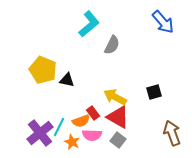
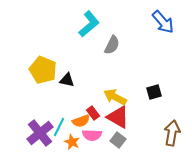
brown arrow: rotated 30 degrees clockwise
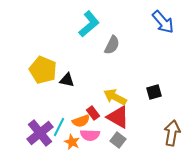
pink semicircle: moved 2 px left
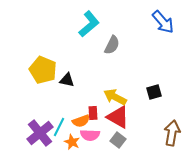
red rectangle: rotated 32 degrees clockwise
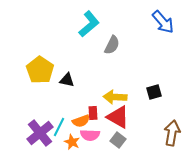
yellow pentagon: moved 3 px left; rotated 12 degrees clockwise
yellow arrow: rotated 25 degrees counterclockwise
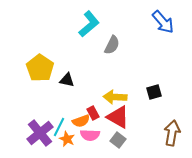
yellow pentagon: moved 2 px up
red rectangle: rotated 24 degrees counterclockwise
orange star: moved 5 px left, 3 px up
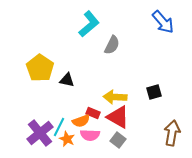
red rectangle: rotated 40 degrees counterclockwise
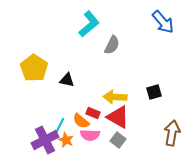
yellow pentagon: moved 6 px left
orange semicircle: rotated 60 degrees clockwise
purple cross: moved 5 px right, 7 px down; rotated 12 degrees clockwise
orange star: moved 1 px left, 1 px down
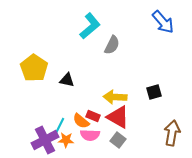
cyan L-shape: moved 1 px right, 2 px down
red rectangle: moved 3 px down
orange star: rotated 21 degrees counterclockwise
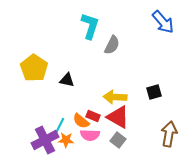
cyan L-shape: rotated 32 degrees counterclockwise
brown arrow: moved 3 px left, 1 px down
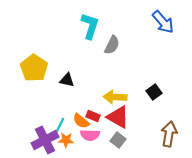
black square: rotated 21 degrees counterclockwise
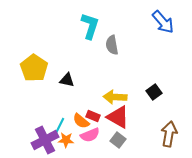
gray semicircle: rotated 144 degrees clockwise
pink semicircle: rotated 24 degrees counterclockwise
